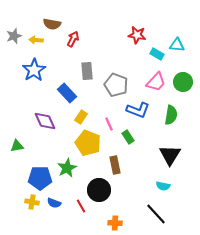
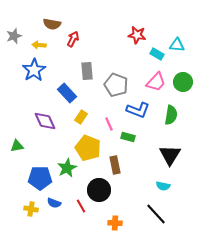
yellow arrow: moved 3 px right, 5 px down
green rectangle: rotated 40 degrees counterclockwise
yellow pentagon: moved 5 px down
yellow cross: moved 1 px left, 7 px down
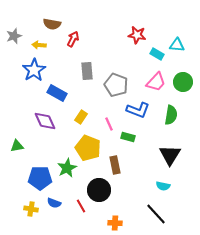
blue rectangle: moved 10 px left; rotated 18 degrees counterclockwise
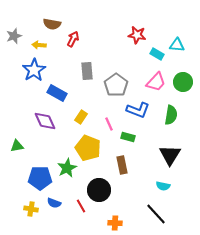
gray pentagon: rotated 15 degrees clockwise
brown rectangle: moved 7 px right
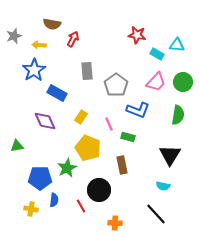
green semicircle: moved 7 px right
blue semicircle: moved 3 px up; rotated 104 degrees counterclockwise
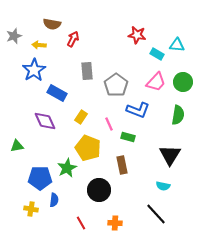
red line: moved 17 px down
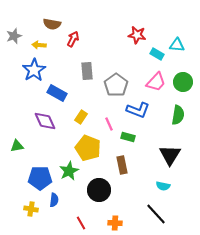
green star: moved 2 px right, 3 px down
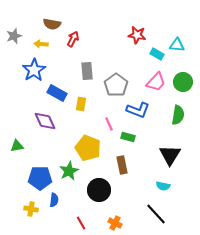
yellow arrow: moved 2 px right, 1 px up
yellow rectangle: moved 13 px up; rotated 24 degrees counterclockwise
orange cross: rotated 24 degrees clockwise
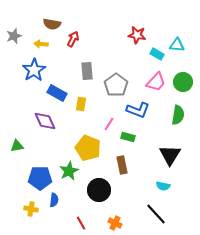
pink line: rotated 56 degrees clockwise
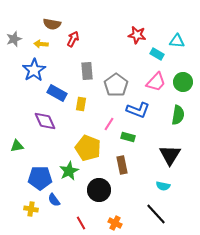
gray star: moved 3 px down
cyan triangle: moved 4 px up
blue semicircle: rotated 136 degrees clockwise
